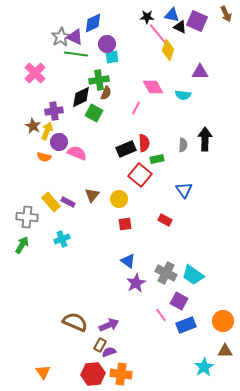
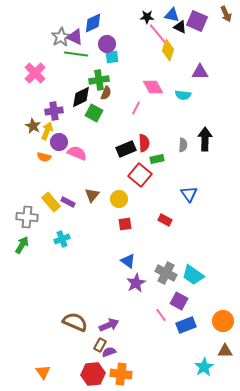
blue triangle at (184, 190): moved 5 px right, 4 px down
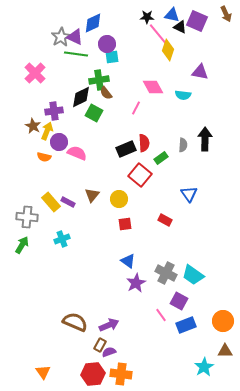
purple triangle at (200, 72): rotated 12 degrees clockwise
brown semicircle at (106, 93): rotated 120 degrees clockwise
green rectangle at (157, 159): moved 4 px right, 1 px up; rotated 24 degrees counterclockwise
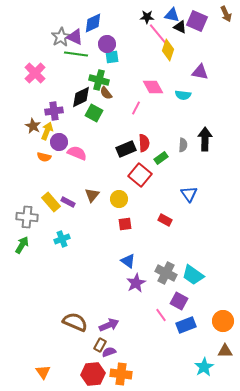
green cross at (99, 80): rotated 24 degrees clockwise
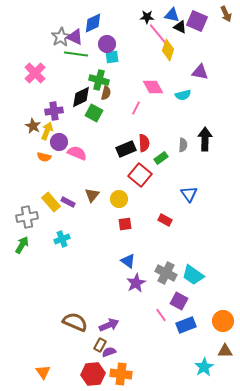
brown semicircle at (106, 93): rotated 128 degrees counterclockwise
cyan semicircle at (183, 95): rotated 21 degrees counterclockwise
gray cross at (27, 217): rotated 15 degrees counterclockwise
